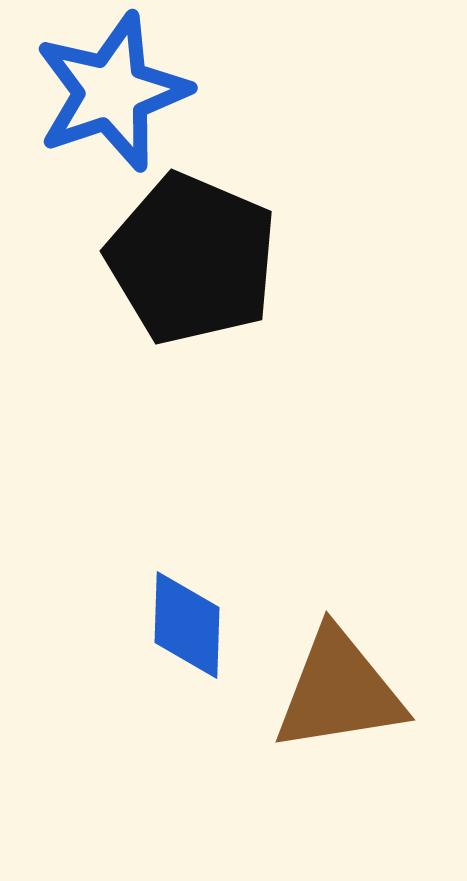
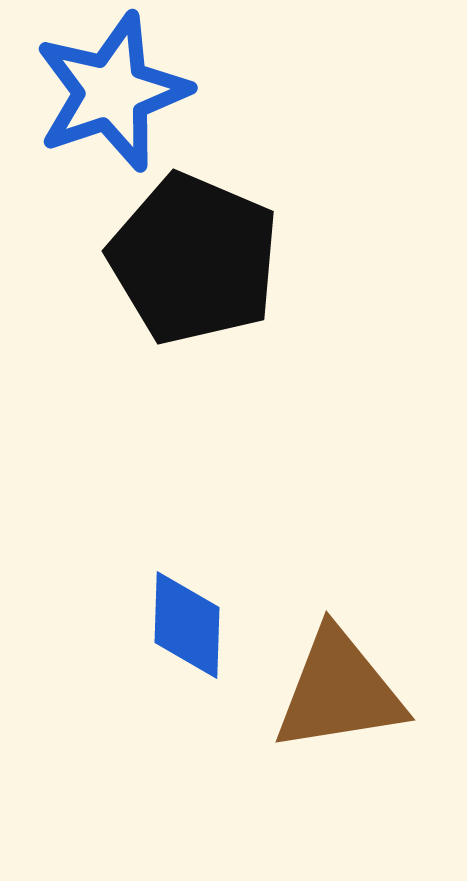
black pentagon: moved 2 px right
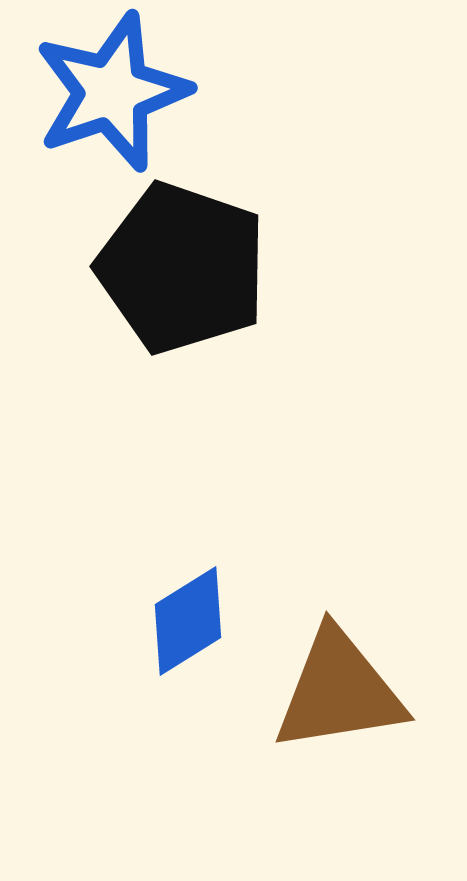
black pentagon: moved 12 px left, 9 px down; rotated 4 degrees counterclockwise
blue diamond: moved 1 px right, 4 px up; rotated 56 degrees clockwise
